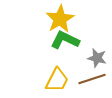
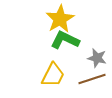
yellow trapezoid: moved 4 px left, 5 px up
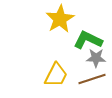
green L-shape: moved 23 px right
gray star: moved 1 px left; rotated 12 degrees counterclockwise
yellow trapezoid: moved 3 px right
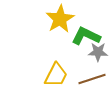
green L-shape: moved 2 px left, 4 px up
gray star: moved 2 px right, 6 px up
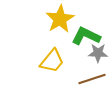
gray star: moved 1 px down
yellow trapezoid: moved 4 px left, 14 px up; rotated 12 degrees clockwise
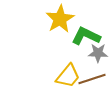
yellow trapezoid: moved 16 px right, 15 px down
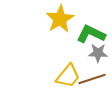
green L-shape: moved 5 px right, 2 px up
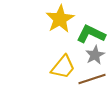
gray star: moved 3 px left, 2 px down; rotated 30 degrees counterclockwise
yellow trapezoid: moved 5 px left, 9 px up
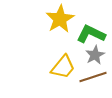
brown line: moved 1 px right, 2 px up
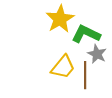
green L-shape: moved 5 px left
gray star: moved 2 px right, 1 px up; rotated 18 degrees counterclockwise
brown line: moved 8 px left, 2 px up; rotated 72 degrees counterclockwise
